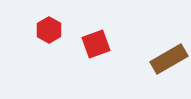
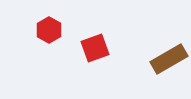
red square: moved 1 px left, 4 px down
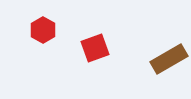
red hexagon: moved 6 px left
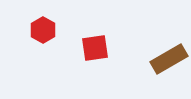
red square: rotated 12 degrees clockwise
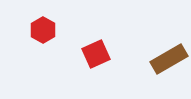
red square: moved 1 px right, 6 px down; rotated 16 degrees counterclockwise
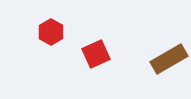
red hexagon: moved 8 px right, 2 px down
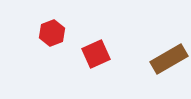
red hexagon: moved 1 px right, 1 px down; rotated 10 degrees clockwise
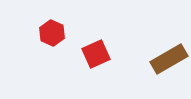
red hexagon: rotated 15 degrees counterclockwise
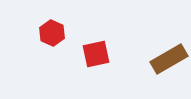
red square: rotated 12 degrees clockwise
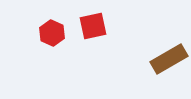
red square: moved 3 px left, 28 px up
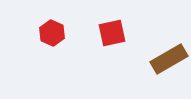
red square: moved 19 px right, 7 px down
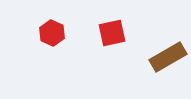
brown rectangle: moved 1 px left, 2 px up
